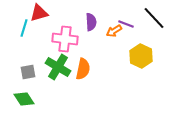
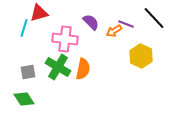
purple semicircle: rotated 42 degrees counterclockwise
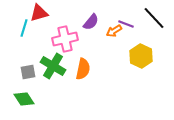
purple semicircle: rotated 84 degrees clockwise
pink cross: rotated 20 degrees counterclockwise
green cross: moved 5 px left, 1 px up
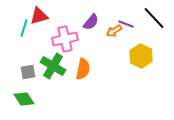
red triangle: moved 3 px down
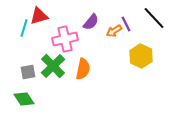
purple line: rotated 42 degrees clockwise
green cross: rotated 15 degrees clockwise
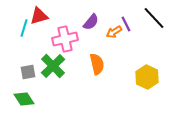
orange arrow: moved 1 px down
yellow hexagon: moved 6 px right, 21 px down
orange semicircle: moved 14 px right, 5 px up; rotated 25 degrees counterclockwise
